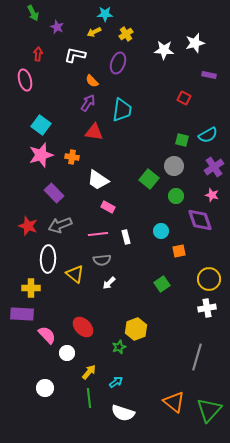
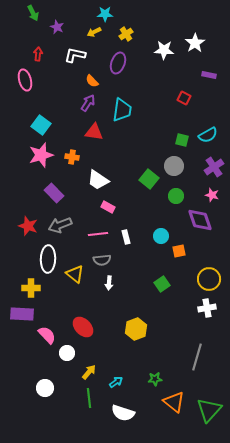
white star at (195, 43): rotated 18 degrees counterclockwise
cyan circle at (161, 231): moved 5 px down
white arrow at (109, 283): rotated 40 degrees counterclockwise
green star at (119, 347): moved 36 px right, 32 px down; rotated 16 degrees clockwise
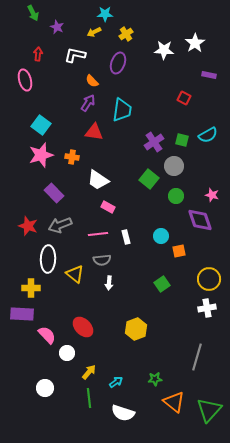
purple cross at (214, 167): moved 60 px left, 25 px up
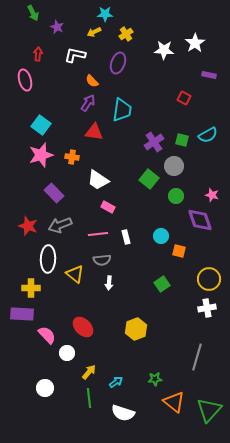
orange square at (179, 251): rotated 24 degrees clockwise
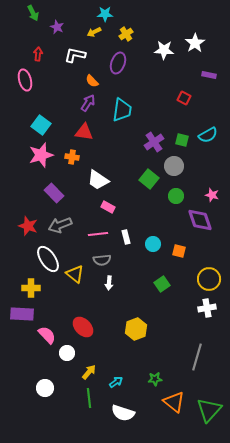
red triangle at (94, 132): moved 10 px left
cyan circle at (161, 236): moved 8 px left, 8 px down
white ellipse at (48, 259): rotated 36 degrees counterclockwise
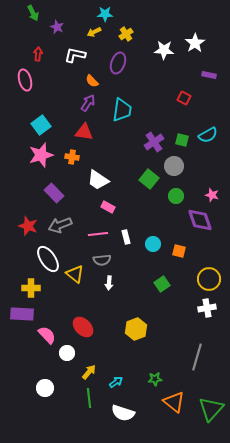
cyan square at (41, 125): rotated 18 degrees clockwise
green triangle at (209, 410): moved 2 px right, 1 px up
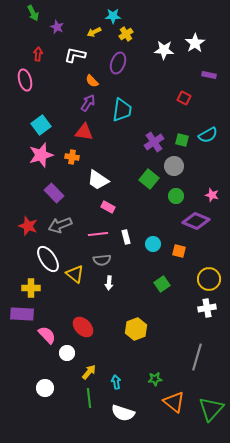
cyan star at (105, 14): moved 8 px right, 2 px down
purple diamond at (200, 220): moved 4 px left, 1 px down; rotated 48 degrees counterclockwise
cyan arrow at (116, 382): rotated 64 degrees counterclockwise
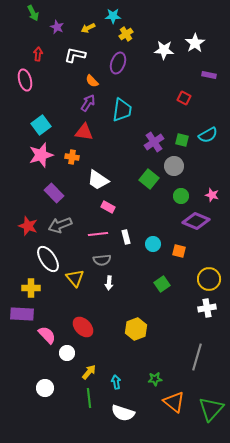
yellow arrow at (94, 32): moved 6 px left, 4 px up
green circle at (176, 196): moved 5 px right
yellow triangle at (75, 274): moved 4 px down; rotated 12 degrees clockwise
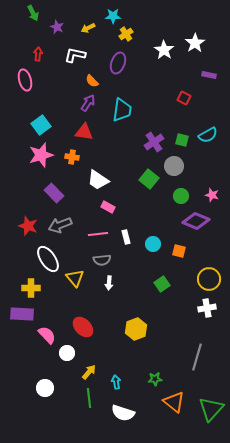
white star at (164, 50): rotated 30 degrees clockwise
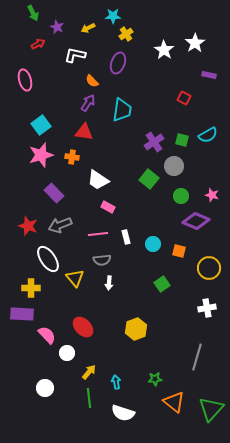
red arrow at (38, 54): moved 10 px up; rotated 56 degrees clockwise
yellow circle at (209, 279): moved 11 px up
